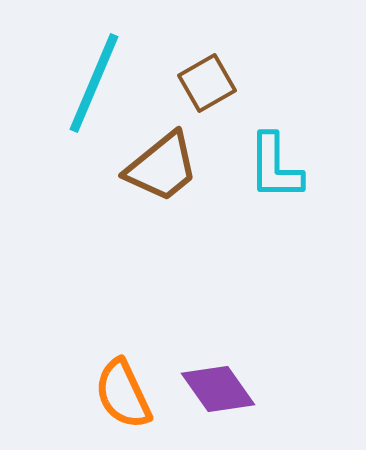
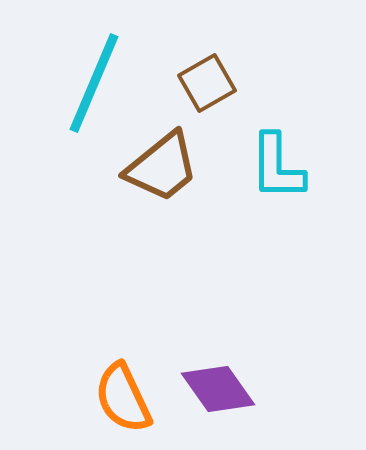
cyan L-shape: moved 2 px right
orange semicircle: moved 4 px down
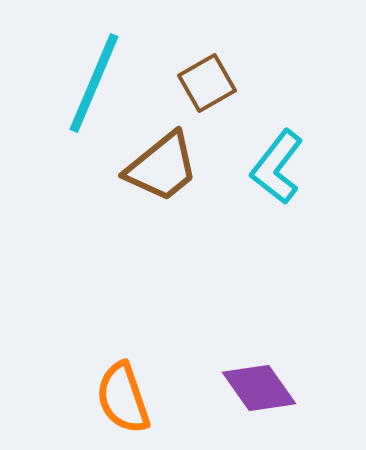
cyan L-shape: rotated 38 degrees clockwise
purple diamond: moved 41 px right, 1 px up
orange semicircle: rotated 6 degrees clockwise
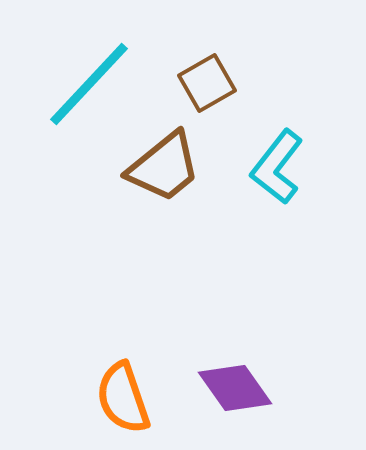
cyan line: moved 5 px left, 1 px down; rotated 20 degrees clockwise
brown trapezoid: moved 2 px right
purple diamond: moved 24 px left
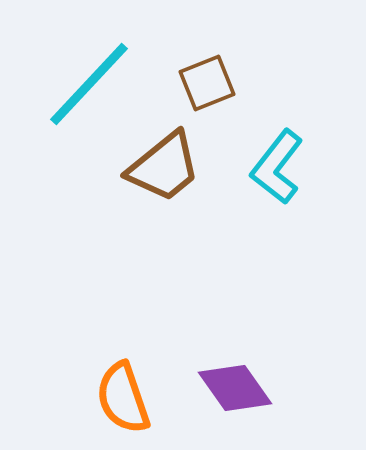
brown square: rotated 8 degrees clockwise
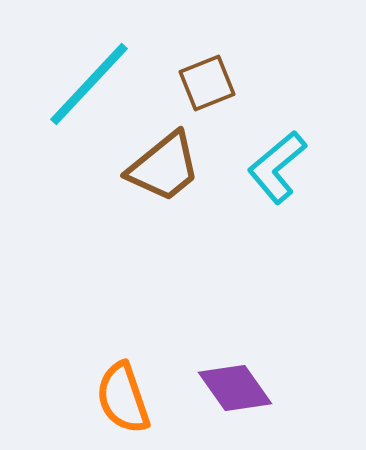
cyan L-shape: rotated 12 degrees clockwise
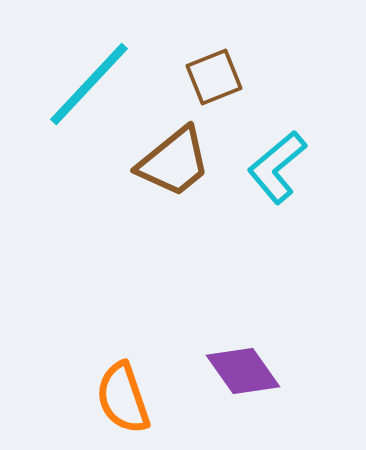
brown square: moved 7 px right, 6 px up
brown trapezoid: moved 10 px right, 5 px up
purple diamond: moved 8 px right, 17 px up
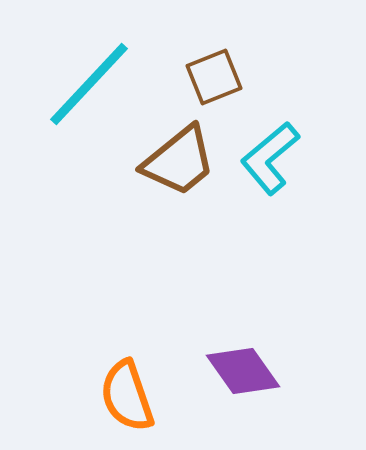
brown trapezoid: moved 5 px right, 1 px up
cyan L-shape: moved 7 px left, 9 px up
orange semicircle: moved 4 px right, 2 px up
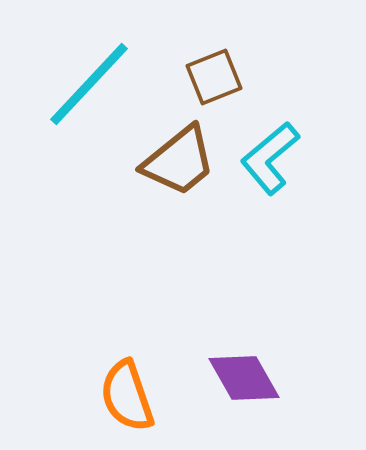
purple diamond: moved 1 px right, 7 px down; rotated 6 degrees clockwise
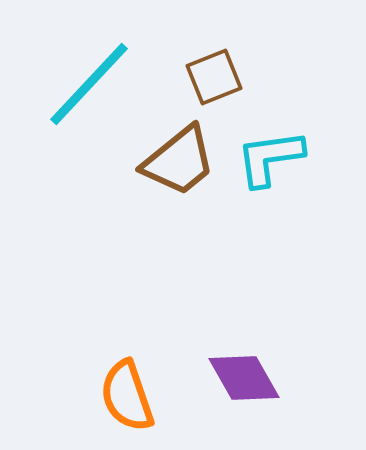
cyan L-shape: rotated 32 degrees clockwise
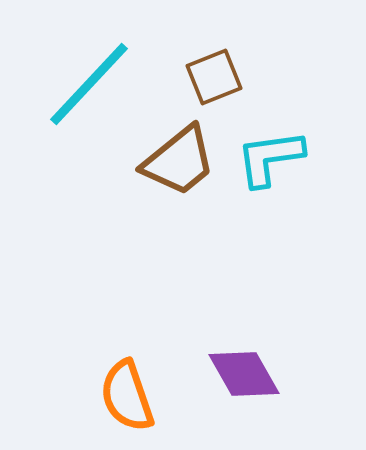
purple diamond: moved 4 px up
